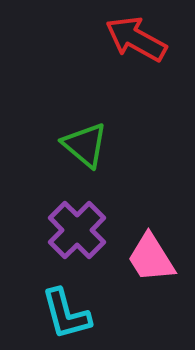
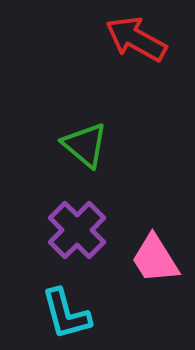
pink trapezoid: moved 4 px right, 1 px down
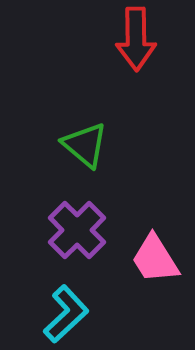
red arrow: rotated 120 degrees counterclockwise
cyan L-shape: rotated 118 degrees counterclockwise
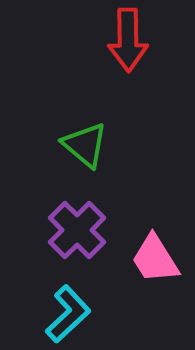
red arrow: moved 8 px left, 1 px down
cyan L-shape: moved 2 px right
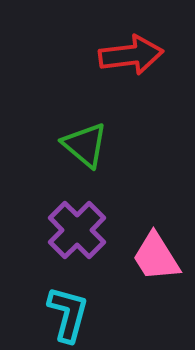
red arrow: moved 3 px right, 15 px down; rotated 96 degrees counterclockwise
pink trapezoid: moved 1 px right, 2 px up
cyan L-shape: rotated 32 degrees counterclockwise
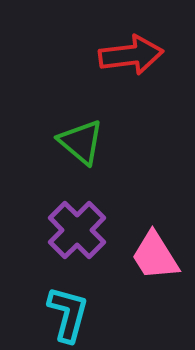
green triangle: moved 4 px left, 3 px up
pink trapezoid: moved 1 px left, 1 px up
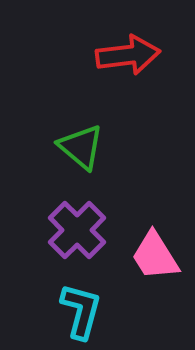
red arrow: moved 3 px left
green triangle: moved 5 px down
cyan L-shape: moved 13 px right, 3 px up
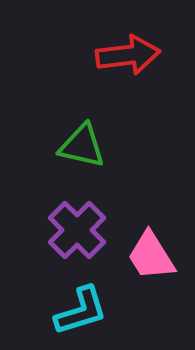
green triangle: moved 1 px right, 1 px up; rotated 27 degrees counterclockwise
pink trapezoid: moved 4 px left
cyan L-shape: rotated 58 degrees clockwise
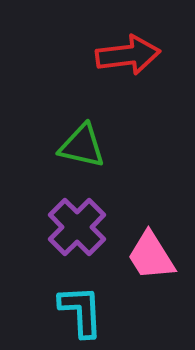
purple cross: moved 3 px up
cyan L-shape: rotated 76 degrees counterclockwise
